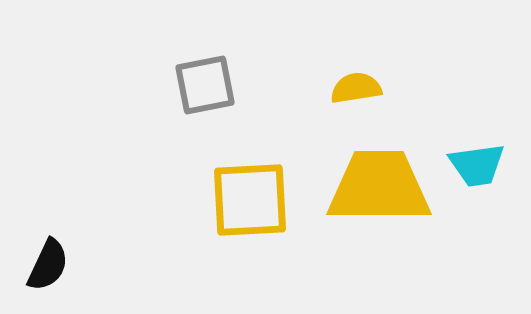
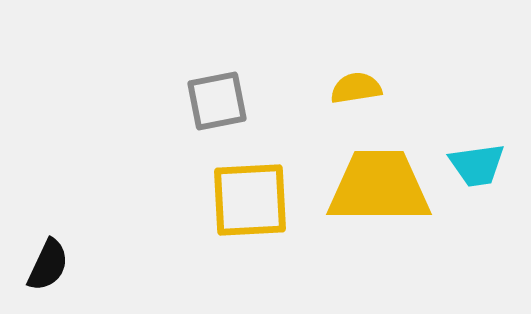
gray square: moved 12 px right, 16 px down
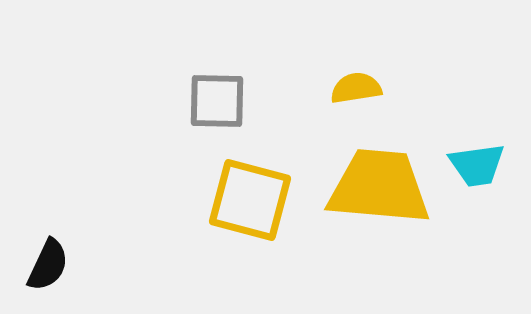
gray square: rotated 12 degrees clockwise
yellow trapezoid: rotated 5 degrees clockwise
yellow square: rotated 18 degrees clockwise
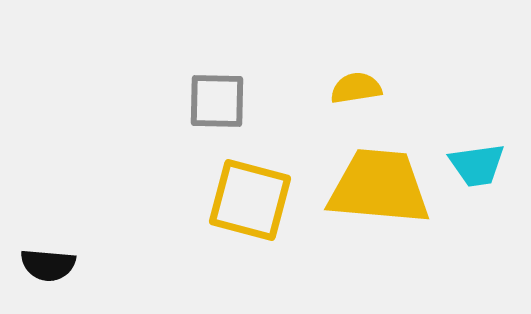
black semicircle: rotated 70 degrees clockwise
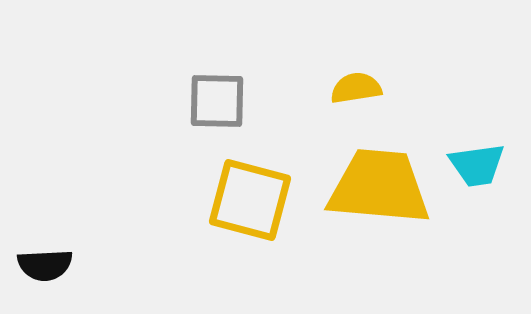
black semicircle: moved 3 px left; rotated 8 degrees counterclockwise
